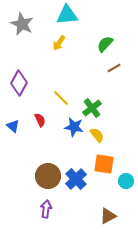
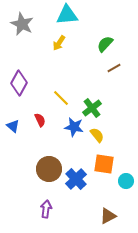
brown circle: moved 1 px right, 7 px up
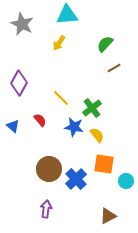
red semicircle: rotated 16 degrees counterclockwise
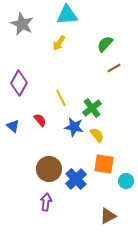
yellow line: rotated 18 degrees clockwise
purple arrow: moved 7 px up
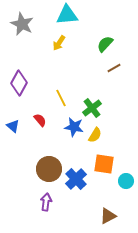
yellow semicircle: moved 2 px left; rotated 70 degrees clockwise
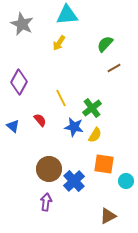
purple diamond: moved 1 px up
blue cross: moved 2 px left, 2 px down
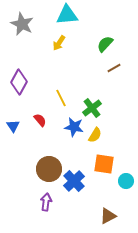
blue triangle: rotated 16 degrees clockwise
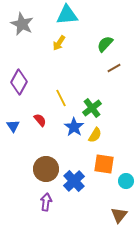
blue star: rotated 24 degrees clockwise
brown circle: moved 3 px left
brown triangle: moved 11 px right, 1 px up; rotated 24 degrees counterclockwise
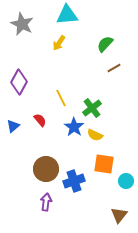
blue triangle: rotated 24 degrees clockwise
yellow semicircle: rotated 84 degrees clockwise
blue cross: rotated 25 degrees clockwise
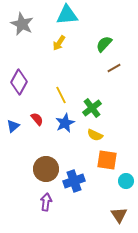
green semicircle: moved 1 px left
yellow line: moved 3 px up
red semicircle: moved 3 px left, 1 px up
blue star: moved 9 px left, 4 px up; rotated 12 degrees clockwise
orange square: moved 3 px right, 4 px up
brown triangle: rotated 12 degrees counterclockwise
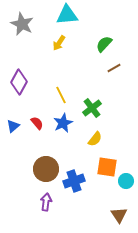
red semicircle: moved 4 px down
blue star: moved 2 px left
yellow semicircle: moved 4 px down; rotated 77 degrees counterclockwise
orange square: moved 7 px down
